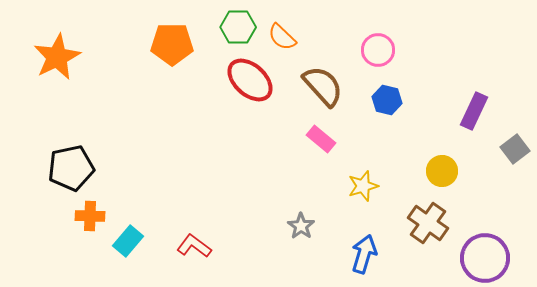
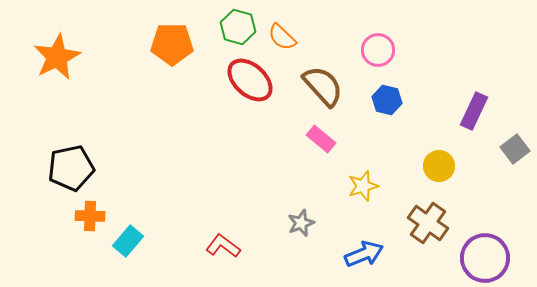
green hexagon: rotated 16 degrees clockwise
yellow circle: moved 3 px left, 5 px up
gray star: moved 3 px up; rotated 16 degrees clockwise
red L-shape: moved 29 px right
blue arrow: rotated 51 degrees clockwise
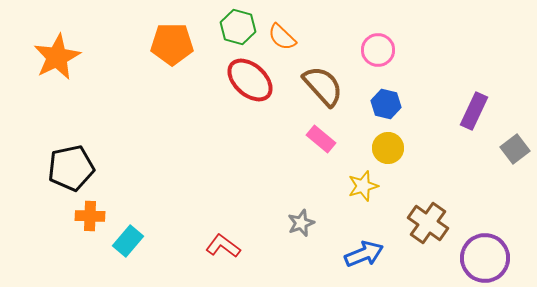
blue hexagon: moved 1 px left, 4 px down
yellow circle: moved 51 px left, 18 px up
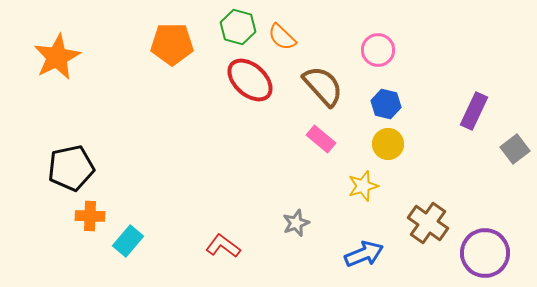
yellow circle: moved 4 px up
gray star: moved 5 px left
purple circle: moved 5 px up
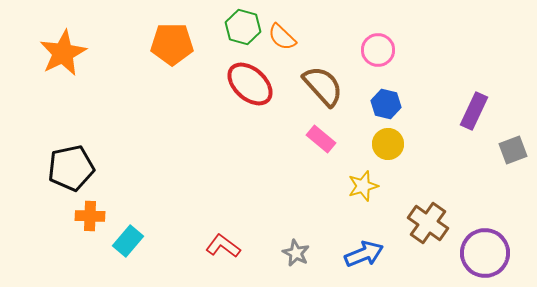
green hexagon: moved 5 px right
orange star: moved 6 px right, 4 px up
red ellipse: moved 4 px down
gray square: moved 2 px left, 1 px down; rotated 16 degrees clockwise
gray star: moved 30 px down; rotated 24 degrees counterclockwise
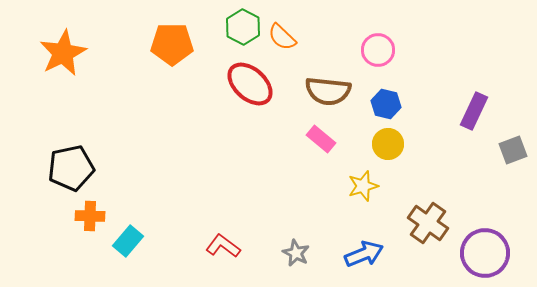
green hexagon: rotated 12 degrees clockwise
brown semicircle: moved 5 px right, 5 px down; rotated 138 degrees clockwise
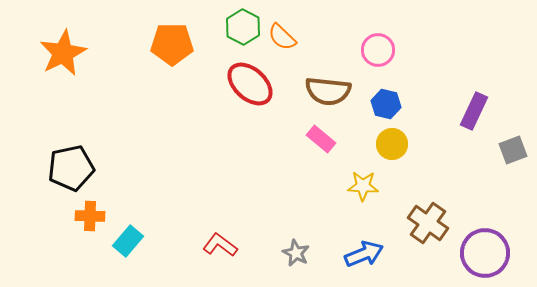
yellow circle: moved 4 px right
yellow star: rotated 20 degrees clockwise
red L-shape: moved 3 px left, 1 px up
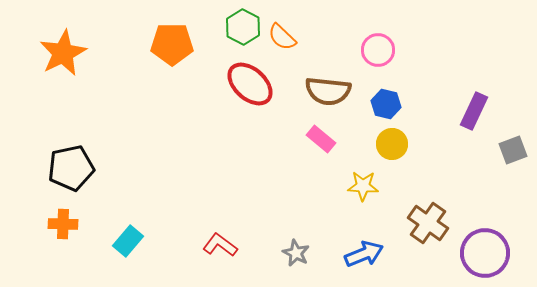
orange cross: moved 27 px left, 8 px down
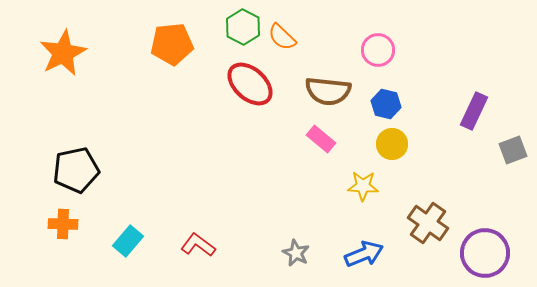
orange pentagon: rotated 6 degrees counterclockwise
black pentagon: moved 5 px right, 2 px down
red L-shape: moved 22 px left
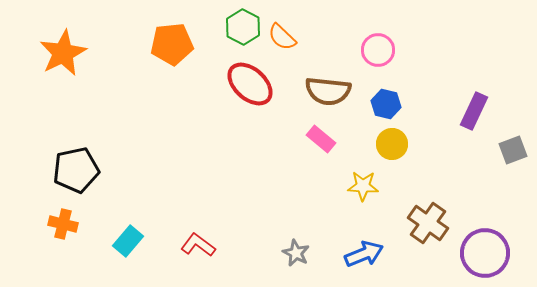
orange cross: rotated 12 degrees clockwise
